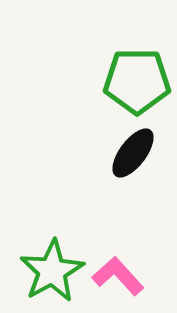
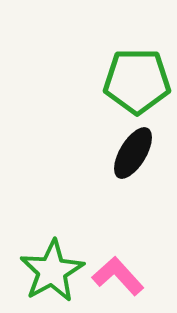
black ellipse: rotated 6 degrees counterclockwise
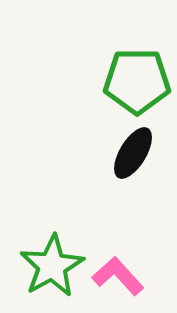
green star: moved 5 px up
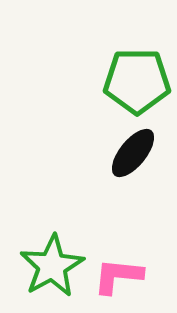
black ellipse: rotated 8 degrees clockwise
pink L-shape: rotated 42 degrees counterclockwise
